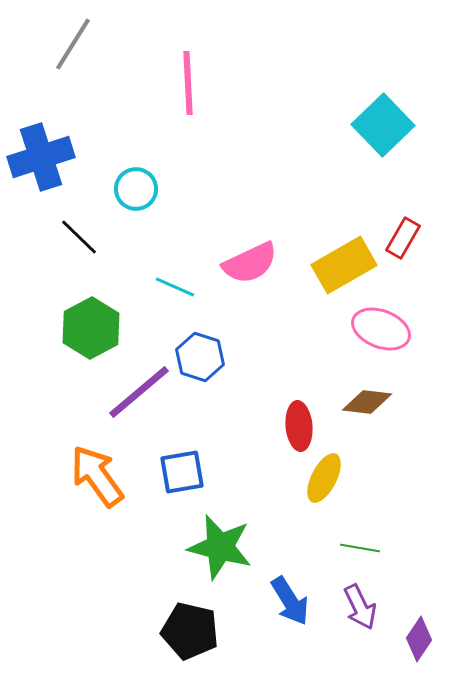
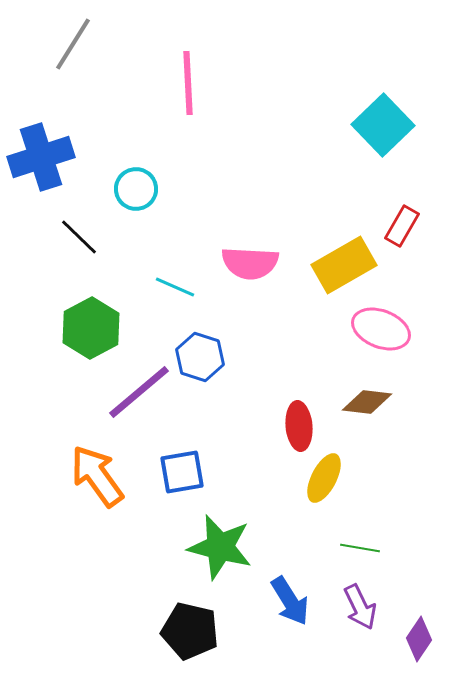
red rectangle: moved 1 px left, 12 px up
pink semicircle: rotated 28 degrees clockwise
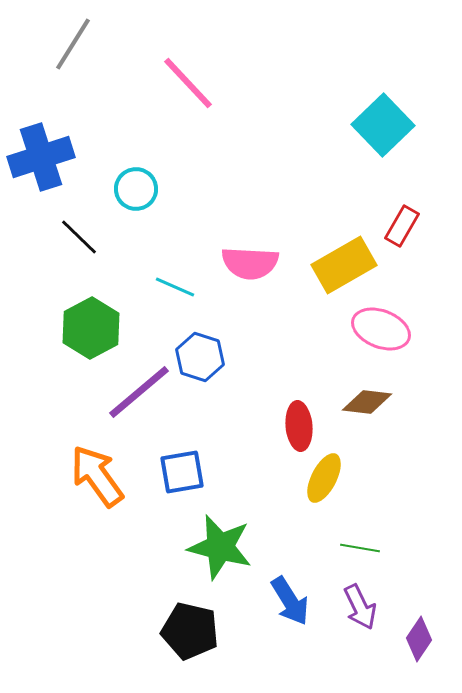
pink line: rotated 40 degrees counterclockwise
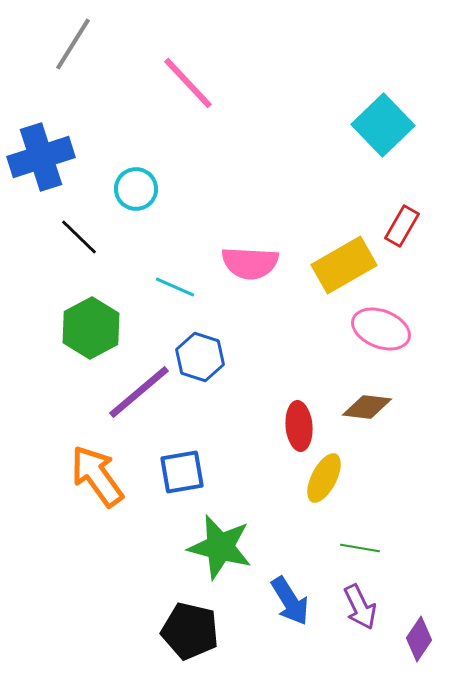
brown diamond: moved 5 px down
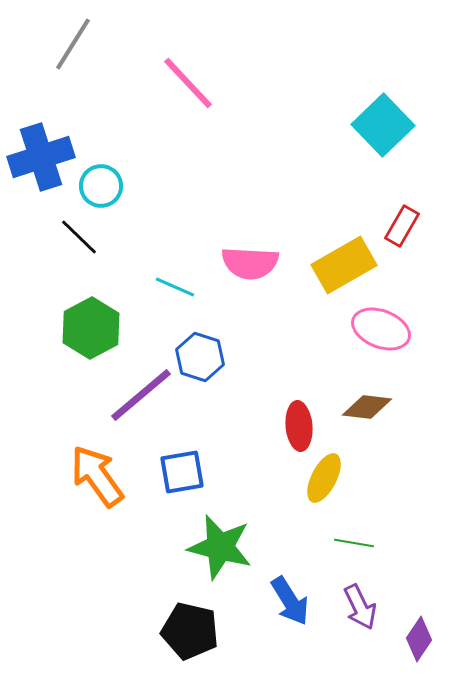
cyan circle: moved 35 px left, 3 px up
purple line: moved 2 px right, 3 px down
green line: moved 6 px left, 5 px up
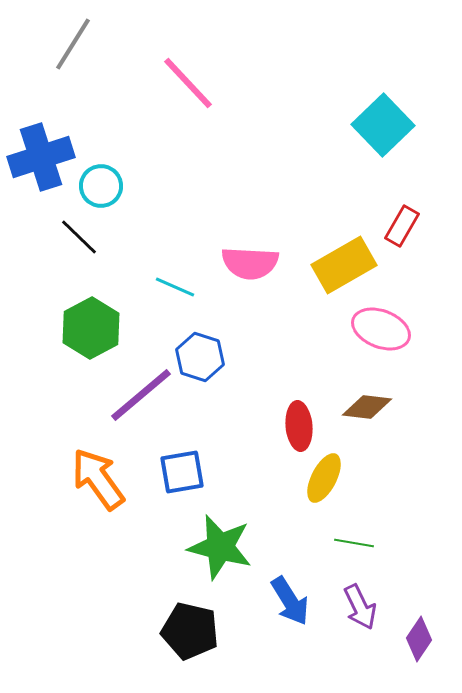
orange arrow: moved 1 px right, 3 px down
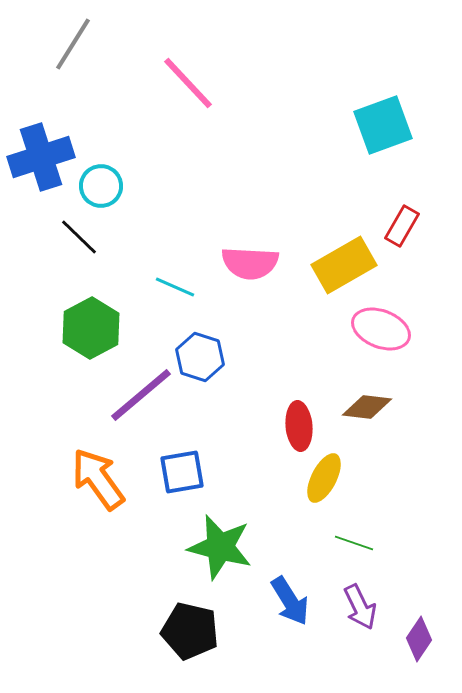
cyan square: rotated 24 degrees clockwise
green line: rotated 9 degrees clockwise
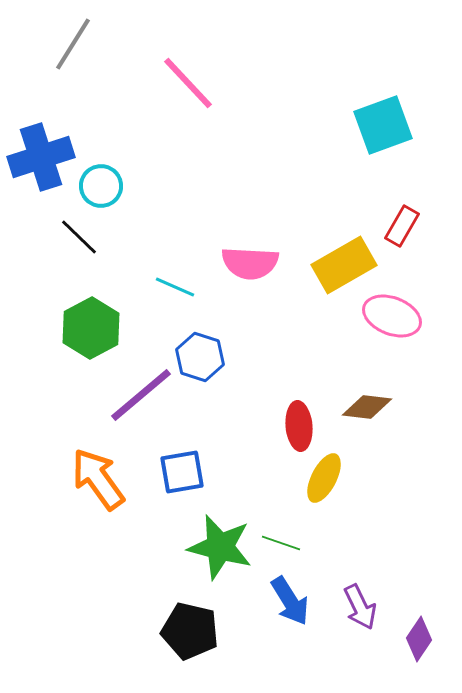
pink ellipse: moved 11 px right, 13 px up
green line: moved 73 px left
